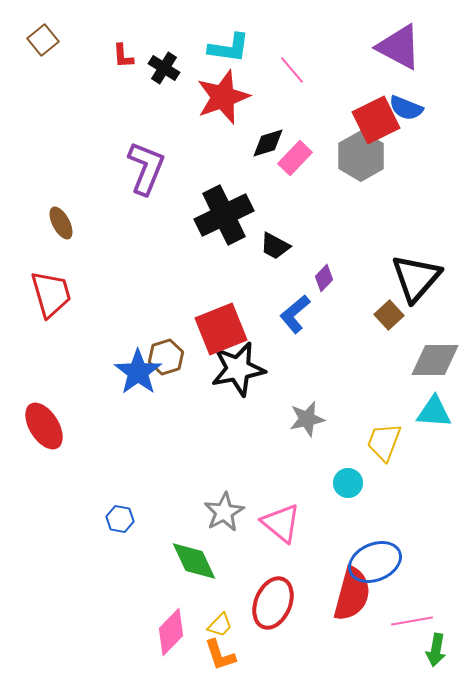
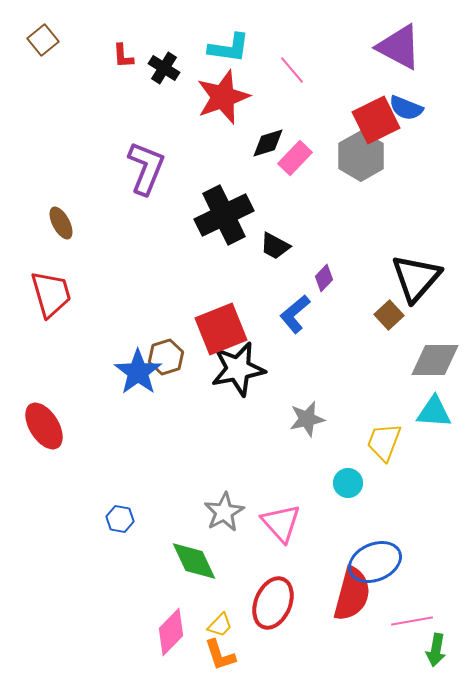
pink triangle at (281, 523): rotated 9 degrees clockwise
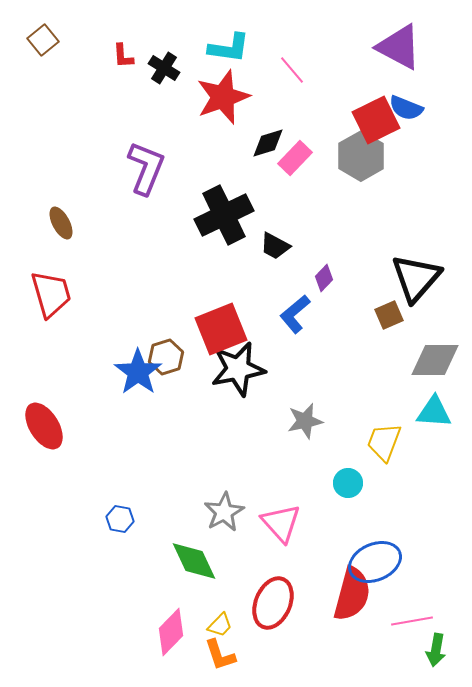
brown square at (389, 315): rotated 20 degrees clockwise
gray star at (307, 419): moved 2 px left, 2 px down
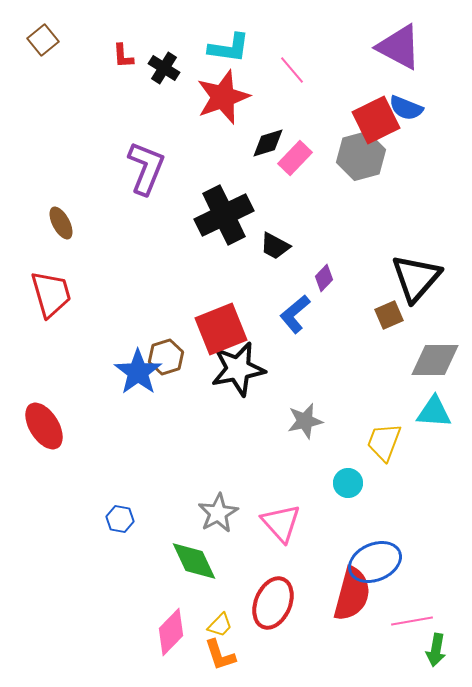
gray hexagon at (361, 156): rotated 15 degrees clockwise
gray star at (224, 512): moved 6 px left, 1 px down
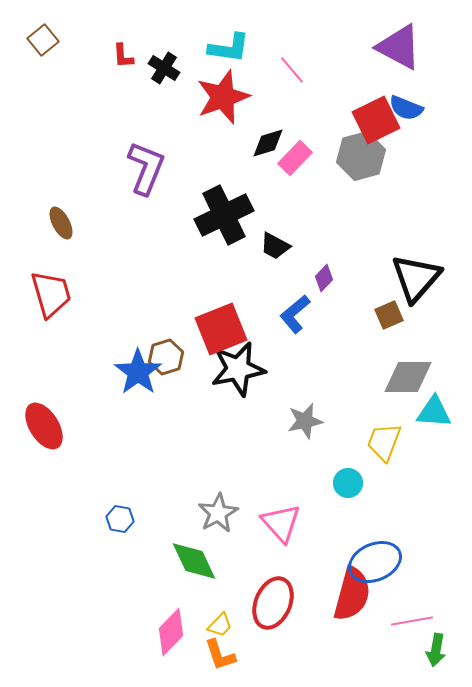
gray diamond at (435, 360): moved 27 px left, 17 px down
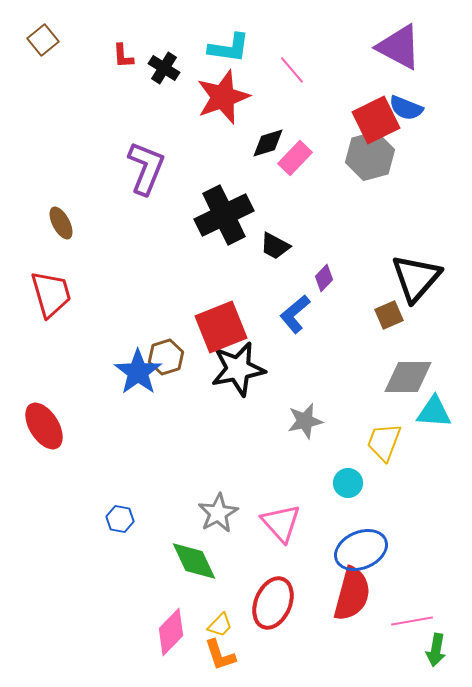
gray hexagon at (361, 156): moved 9 px right
red square at (221, 329): moved 2 px up
blue ellipse at (375, 562): moved 14 px left, 12 px up
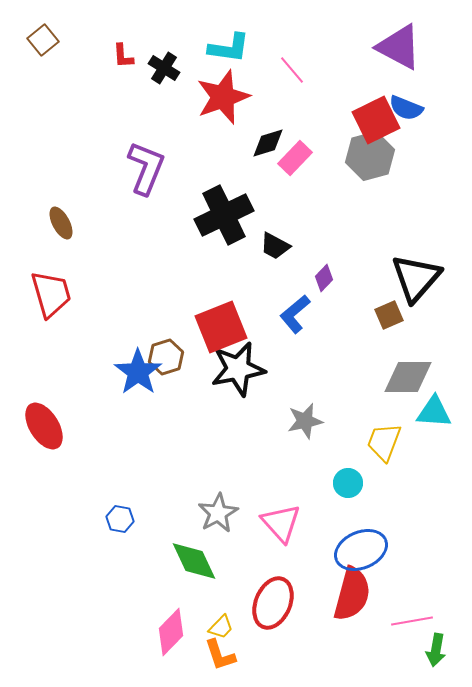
yellow trapezoid at (220, 625): moved 1 px right, 2 px down
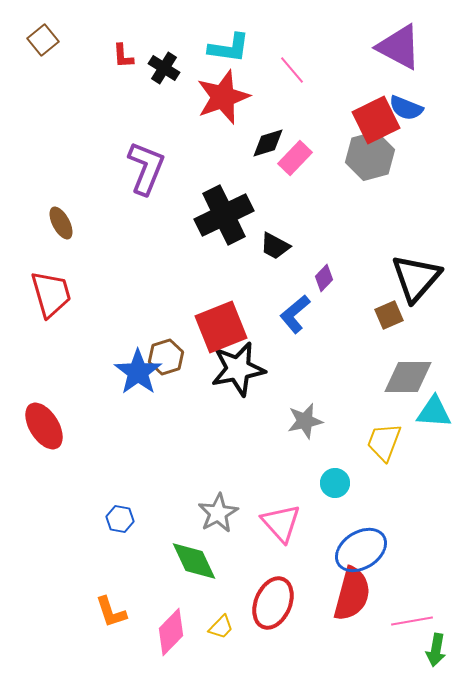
cyan circle at (348, 483): moved 13 px left
blue ellipse at (361, 550): rotated 9 degrees counterclockwise
orange L-shape at (220, 655): moved 109 px left, 43 px up
